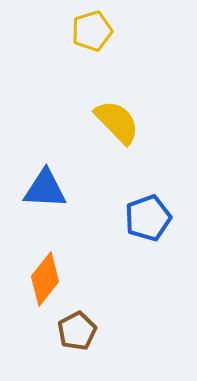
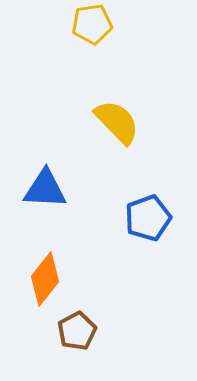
yellow pentagon: moved 7 px up; rotated 9 degrees clockwise
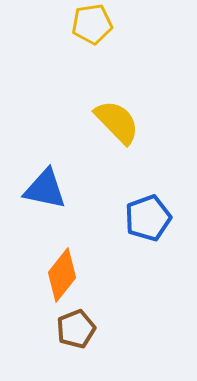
blue triangle: rotated 9 degrees clockwise
orange diamond: moved 17 px right, 4 px up
brown pentagon: moved 1 px left, 2 px up; rotated 6 degrees clockwise
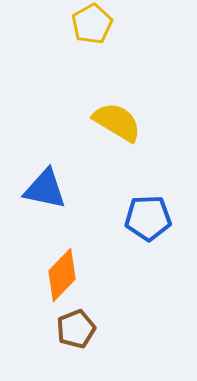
yellow pentagon: rotated 21 degrees counterclockwise
yellow semicircle: rotated 15 degrees counterclockwise
blue pentagon: rotated 18 degrees clockwise
orange diamond: rotated 6 degrees clockwise
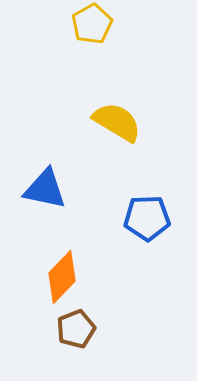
blue pentagon: moved 1 px left
orange diamond: moved 2 px down
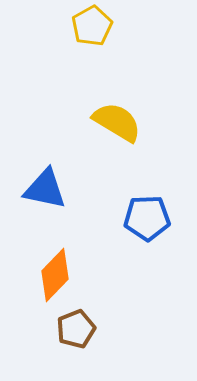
yellow pentagon: moved 2 px down
orange diamond: moved 7 px left, 2 px up
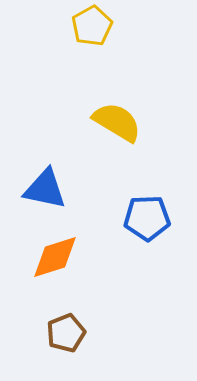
orange diamond: moved 18 px up; rotated 28 degrees clockwise
brown pentagon: moved 10 px left, 4 px down
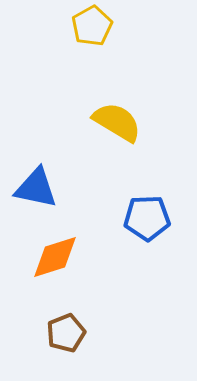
blue triangle: moved 9 px left, 1 px up
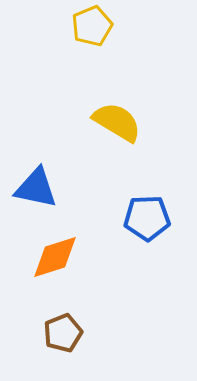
yellow pentagon: rotated 6 degrees clockwise
brown pentagon: moved 3 px left
